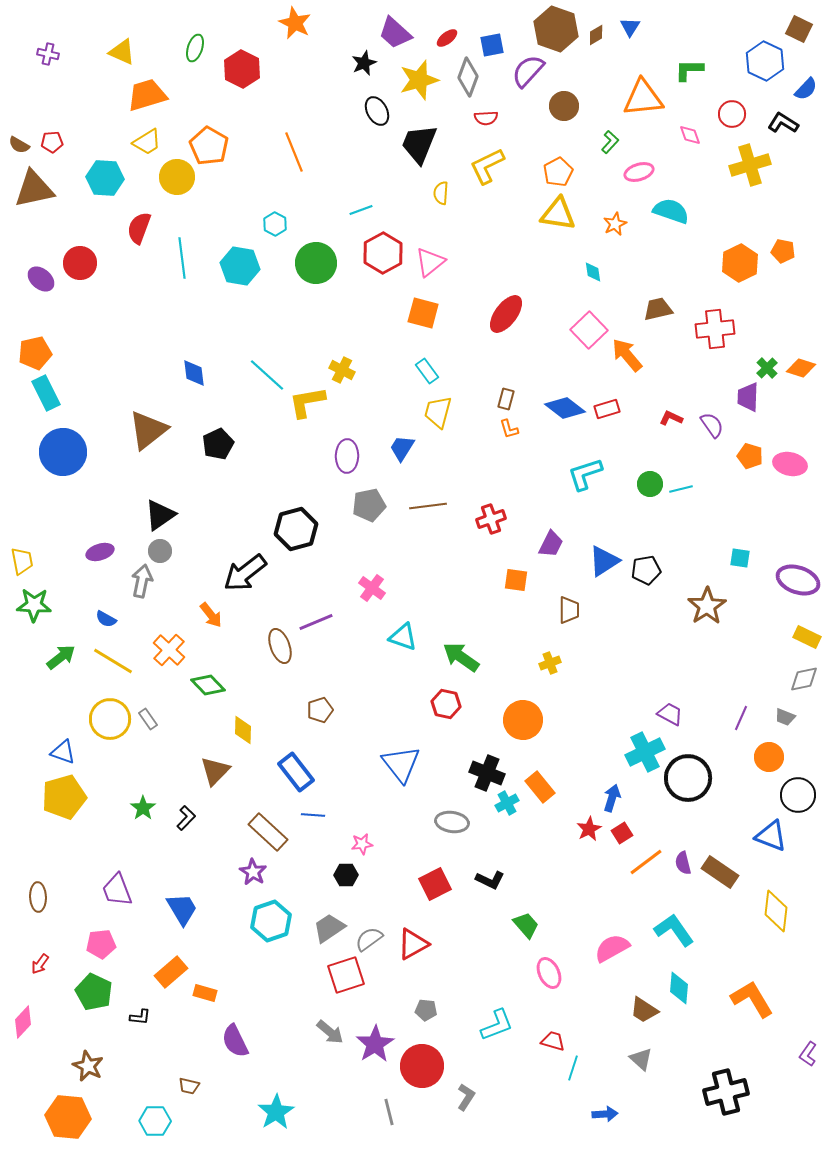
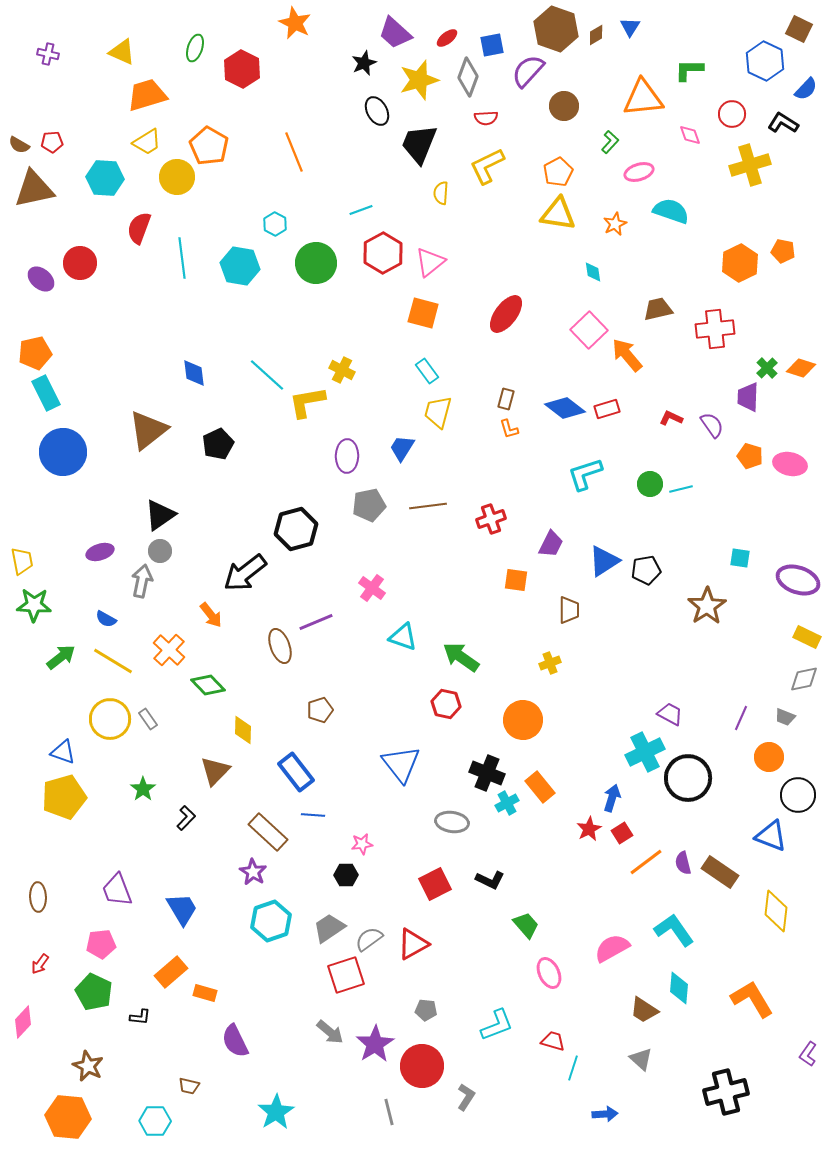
green star at (143, 808): moved 19 px up
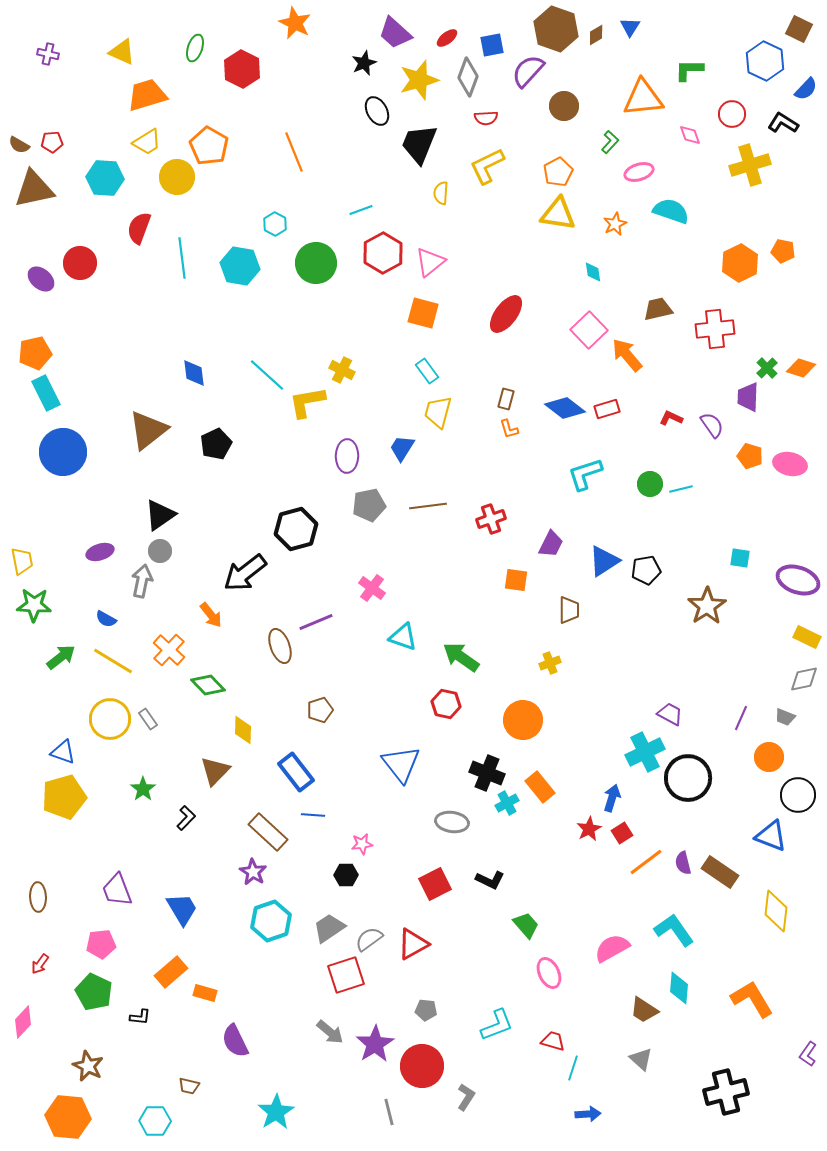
black pentagon at (218, 444): moved 2 px left
blue arrow at (605, 1114): moved 17 px left
